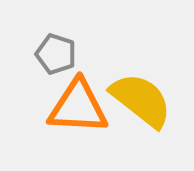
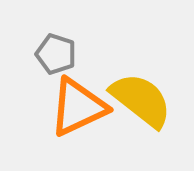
orange triangle: rotated 28 degrees counterclockwise
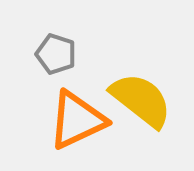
orange triangle: moved 1 px left, 13 px down
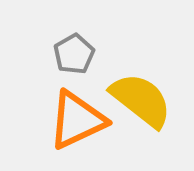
gray pentagon: moved 18 px right; rotated 24 degrees clockwise
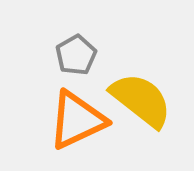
gray pentagon: moved 2 px right, 1 px down
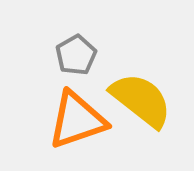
orange triangle: rotated 6 degrees clockwise
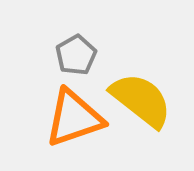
orange triangle: moved 3 px left, 2 px up
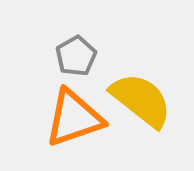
gray pentagon: moved 1 px down
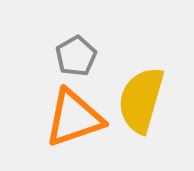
yellow semicircle: rotated 112 degrees counterclockwise
